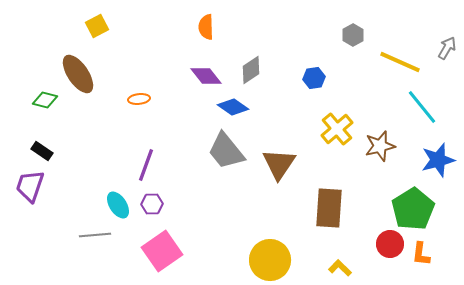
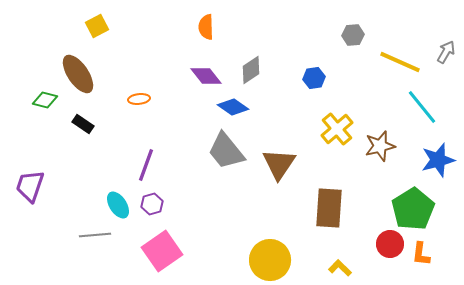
gray hexagon: rotated 25 degrees clockwise
gray arrow: moved 1 px left, 4 px down
black rectangle: moved 41 px right, 27 px up
purple hexagon: rotated 15 degrees counterclockwise
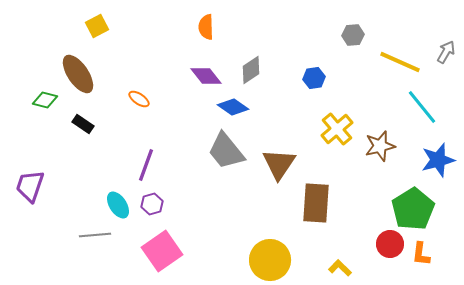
orange ellipse: rotated 40 degrees clockwise
brown rectangle: moved 13 px left, 5 px up
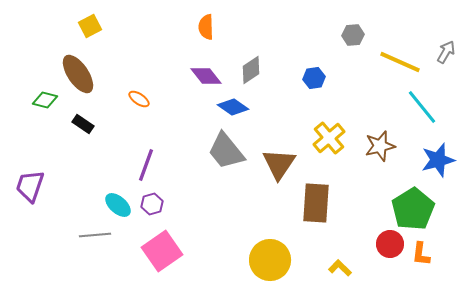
yellow square: moved 7 px left
yellow cross: moved 8 px left, 9 px down
cyan ellipse: rotated 16 degrees counterclockwise
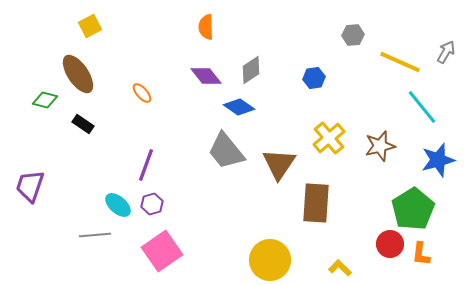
orange ellipse: moved 3 px right, 6 px up; rotated 15 degrees clockwise
blue diamond: moved 6 px right
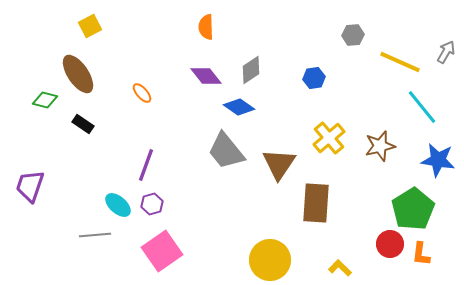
blue star: rotated 24 degrees clockwise
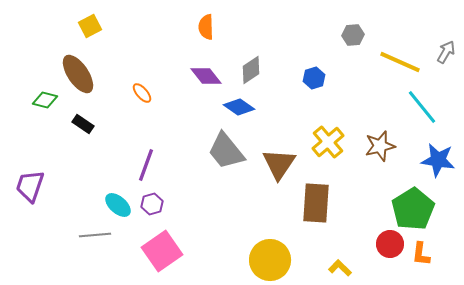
blue hexagon: rotated 10 degrees counterclockwise
yellow cross: moved 1 px left, 4 px down
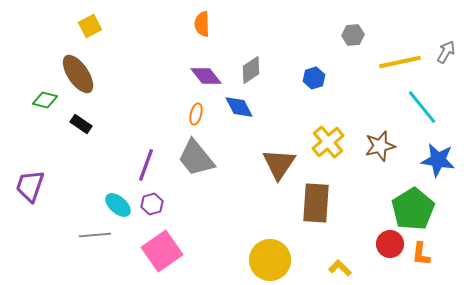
orange semicircle: moved 4 px left, 3 px up
yellow line: rotated 36 degrees counterclockwise
orange ellipse: moved 54 px right, 21 px down; rotated 55 degrees clockwise
blue diamond: rotated 28 degrees clockwise
black rectangle: moved 2 px left
gray trapezoid: moved 30 px left, 7 px down
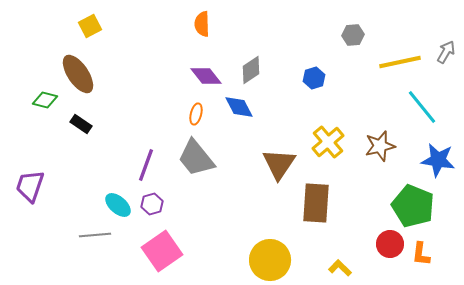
green pentagon: moved 3 px up; rotated 18 degrees counterclockwise
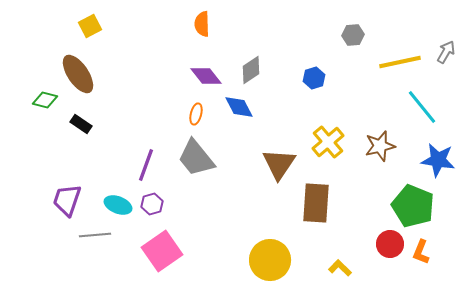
purple trapezoid: moved 37 px right, 14 px down
cyan ellipse: rotated 20 degrees counterclockwise
orange L-shape: moved 2 px up; rotated 15 degrees clockwise
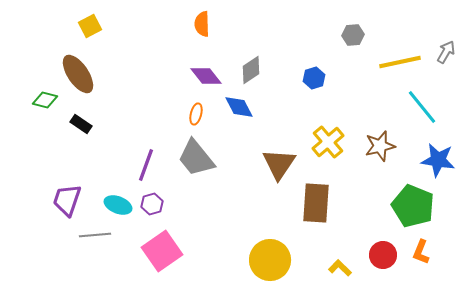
red circle: moved 7 px left, 11 px down
